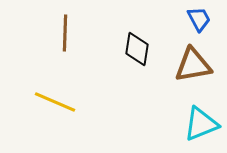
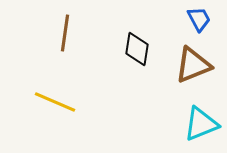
brown line: rotated 6 degrees clockwise
brown triangle: rotated 12 degrees counterclockwise
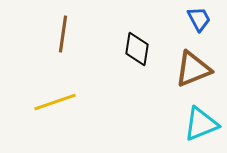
brown line: moved 2 px left, 1 px down
brown triangle: moved 4 px down
yellow line: rotated 42 degrees counterclockwise
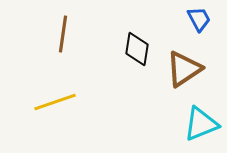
brown triangle: moved 9 px left; rotated 12 degrees counterclockwise
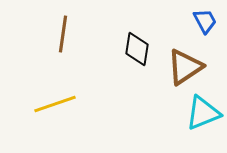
blue trapezoid: moved 6 px right, 2 px down
brown triangle: moved 1 px right, 2 px up
yellow line: moved 2 px down
cyan triangle: moved 2 px right, 11 px up
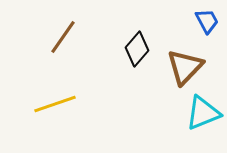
blue trapezoid: moved 2 px right
brown line: moved 3 px down; rotated 27 degrees clockwise
black diamond: rotated 32 degrees clockwise
brown triangle: rotated 12 degrees counterclockwise
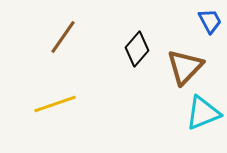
blue trapezoid: moved 3 px right
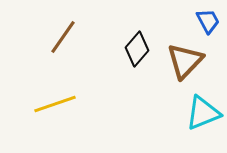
blue trapezoid: moved 2 px left
brown triangle: moved 6 px up
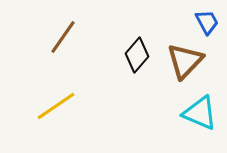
blue trapezoid: moved 1 px left, 1 px down
black diamond: moved 6 px down
yellow line: moved 1 px right, 2 px down; rotated 15 degrees counterclockwise
cyan triangle: moved 3 px left; rotated 45 degrees clockwise
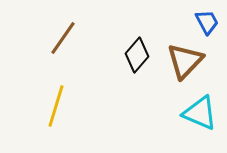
brown line: moved 1 px down
yellow line: rotated 39 degrees counterclockwise
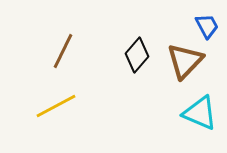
blue trapezoid: moved 4 px down
brown line: moved 13 px down; rotated 9 degrees counterclockwise
yellow line: rotated 45 degrees clockwise
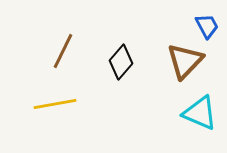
black diamond: moved 16 px left, 7 px down
yellow line: moved 1 px left, 2 px up; rotated 18 degrees clockwise
